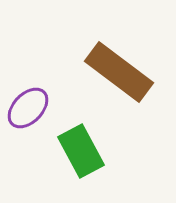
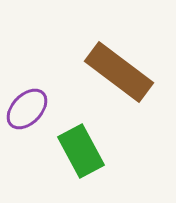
purple ellipse: moved 1 px left, 1 px down
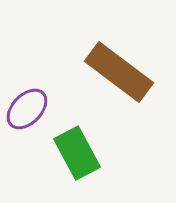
green rectangle: moved 4 px left, 2 px down
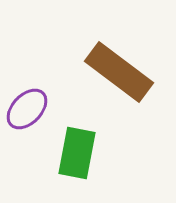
green rectangle: rotated 39 degrees clockwise
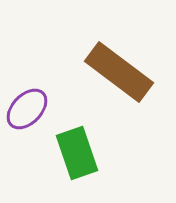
green rectangle: rotated 30 degrees counterclockwise
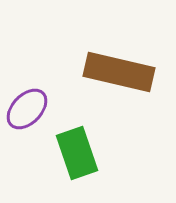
brown rectangle: rotated 24 degrees counterclockwise
